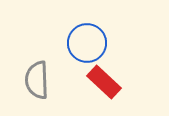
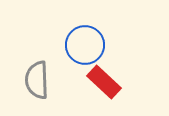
blue circle: moved 2 px left, 2 px down
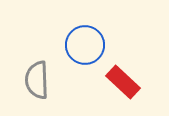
red rectangle: moved 19 px right
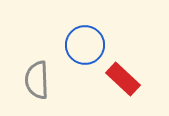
red rectangle: moved 3 px up
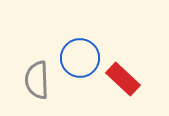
blue circle: moved 5 px left, 13 px down
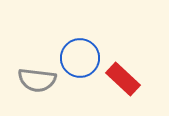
gray semicircle: rotated 81 degrees counterclockwise
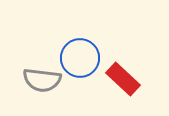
gray semicircle: moved 5 px right
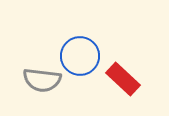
blue circle: moved 2 px up
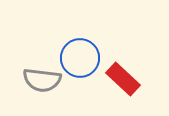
blue circle: moved 2 px down
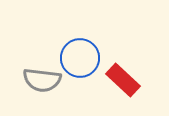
red rectangle: moved 1 px down
